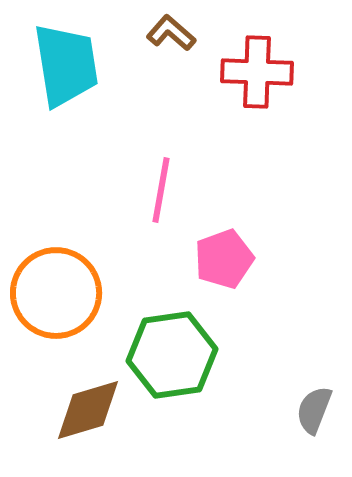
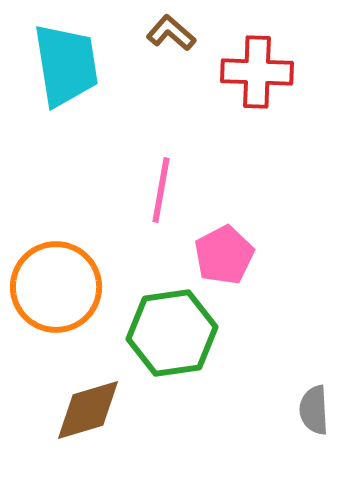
pink pentagon: moved 4 px up; rotated 8 degrees counterclockwise
orange circle: moved 6 px up
green hexagon: moved 22 px up
gray semicircle: rotated 24 degrees counterclockwise
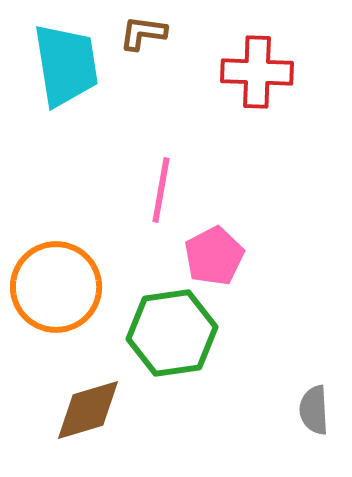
brown L-shape: moved 28 px left; rotated 33 degrees counterclockwise
pink pentagon: moved 10 px left, 1 px down
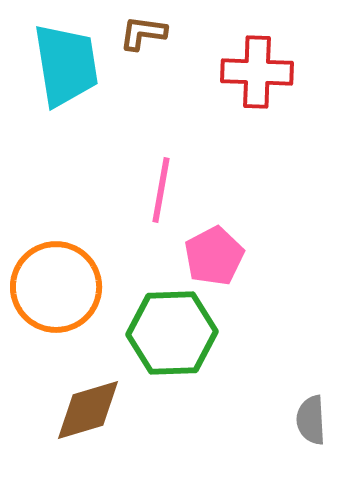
green hexagon: rotated 6 degrees clockwise
gray semicircle: moved 3 px left, 10 px down
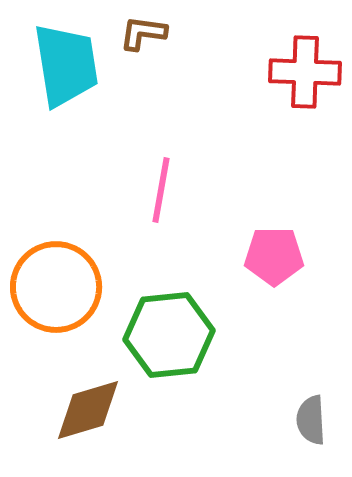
red cross: moved 48 px right
pink pentagon: moved 60 px right; rotated 28 degrees clockwise
green hexagon: moved 3 px left, 2 px down; rotated 4 degrees counterclockwise
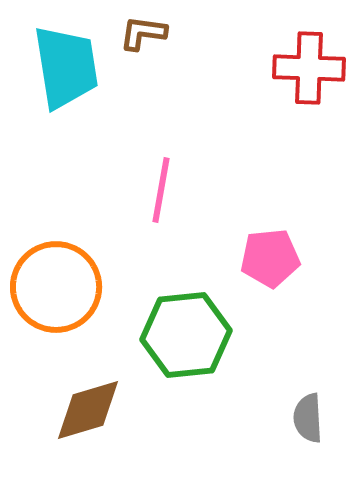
cyan trapezoid: moved 2 px down
red cross: moved 4 px right, 4 px up
pink pentagon: moved 4 px left, 2 px down; rotated 6 degrees counterclockwise
green hexagon: moved 17 px right
gray semicircle: moved 3 px left, 2 px up
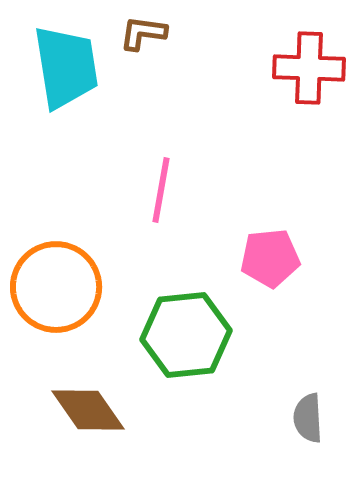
brown diamond: rotated 72 degrees clockwise
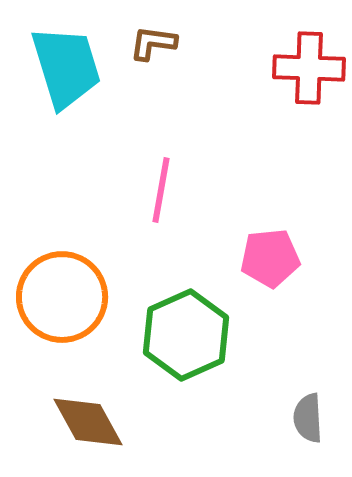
brown L-shape: moved 10 px right, 10 px down
cyan trapezoid: rotated 8 degrees counterclockwise
orange circle: moved 6 px right, 10 px down
green hexagon: rotated 18 degrees counterclockwise
brown diamond: moved 12 px down; rotated 6 degrees clockwise
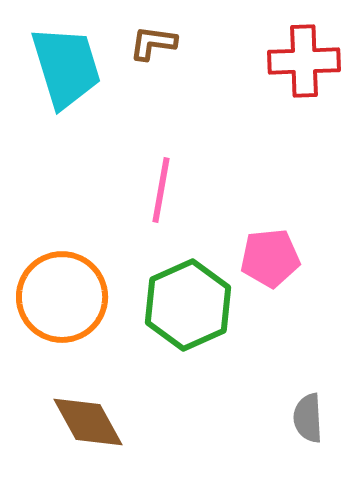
red cross: moved 5 px left, 7 px up; rotated 4 degrees counterclockwise
green hexagon: moved 2 px right, 30 px up
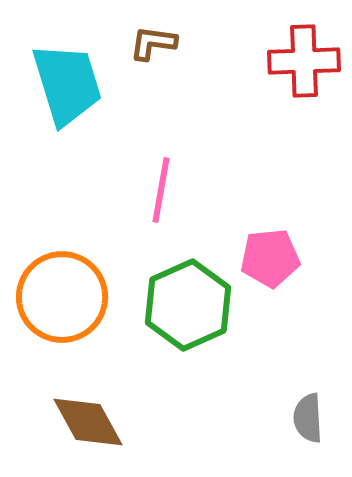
cyan trapezoid: moved 1 px right, 17 px down
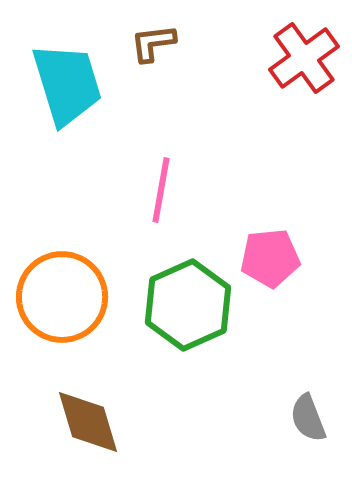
brown L-shape: rotated 15 degrees counterclockwise
red cross: moved 3 px up; rotated 34 degrees counterclockwise
gray semicircle: rotated 18 degrees counterclockwise
brown diamond: rotated 12 degrees clockwise
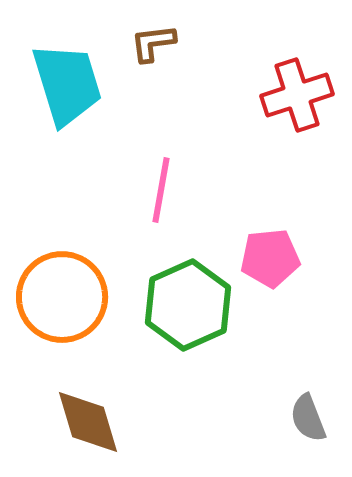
red cross: moved 7 px left, 37 px down; rotated 18 degrees clockwise
